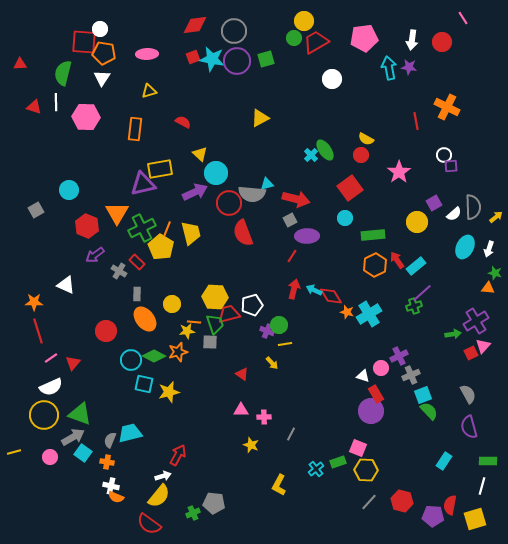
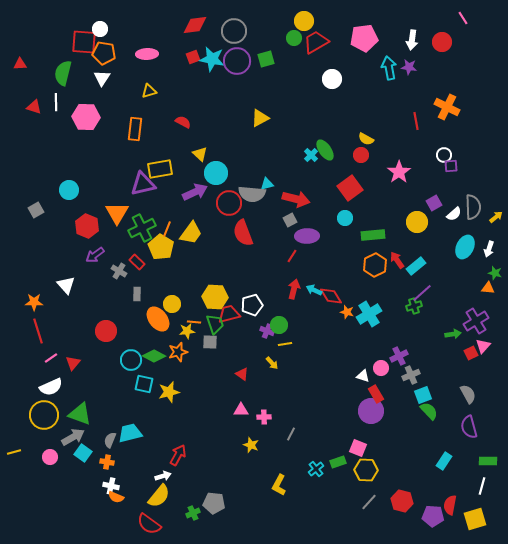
yellow trapezoid at (191, 233): rotated 50 degrees clockwise
white triangle at (66, 285): rotated 24 degrees clockwise
orange ellipse at (145, 319): moved 13 px right
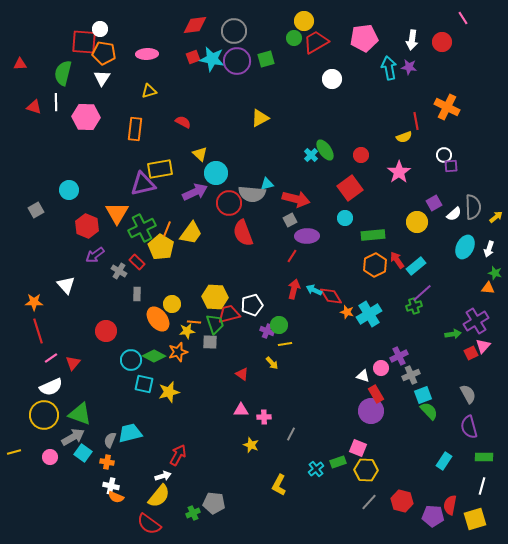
yellow semicircle at (366, 139): moved 38 px right, 2 px up; rotated 49 degrees counterclockwise
green rectangle at (488, 461): moved 4 px left, 4 px up
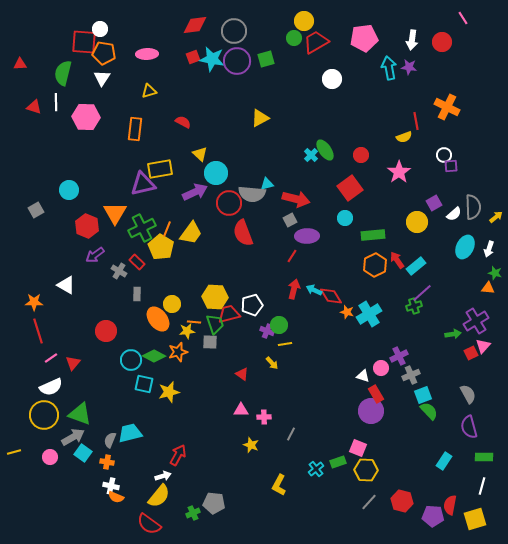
orange triangle at (117, 213): moved 2 px left
white triangle at (66, 285): rotated 18 degrees counterclockwise
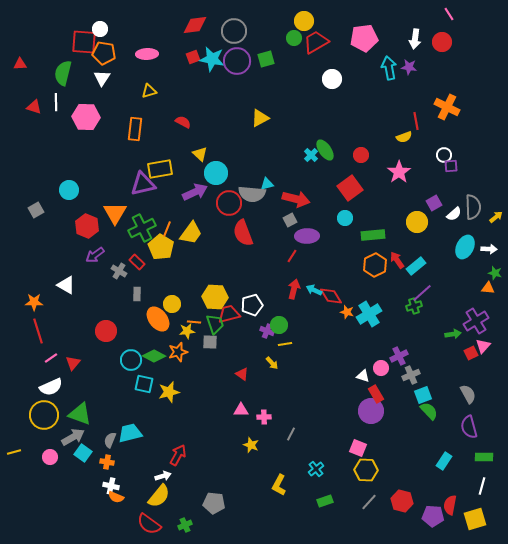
pink line at (463, 18): moved 14 px left, 4 px up
white arrow at (412, 40): moved 3 px right, 1 px up
white arrow at (489, 249): rotated 105 degrees counterclockwise
green rectangle at (338, 462): moved 13 px left, 39 px down
green cross at (193, 513): moved 8 px left, 12 px down
